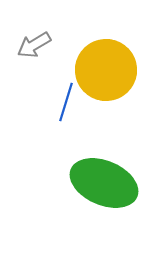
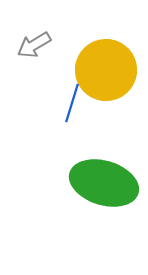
blue line: moved 6 px right, 1 px down
green ellipse: rotated 6 degrees counterclockwise
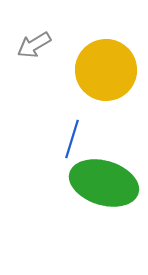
blue line: moved 36 px down
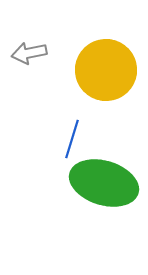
gray arrow: moved 5 px left, 8 px down; rotated 20 degrees clockwise
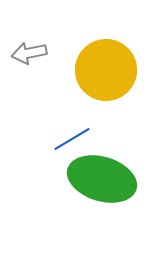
blue line: rotated 42 degrees clockwise
green ellipse: moved 2 px left, 4 px up
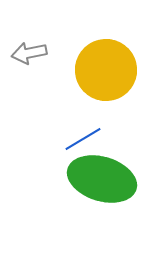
blue line: moved 11 px right
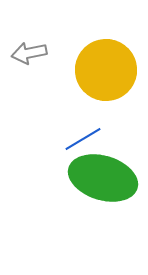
green ellipse: moved 1 px right, 1 px up
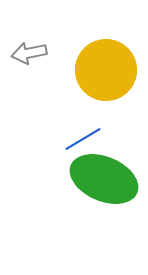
green ellipse: moved 1 px right, 1 px down; rotated 6 degrees clockwise
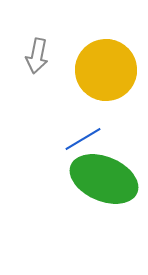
gray arrow: moved 8 px right, 3 px down; rotated 68 degrees counterclockwise
